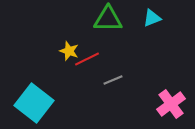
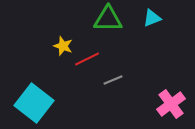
yellow star: moved 6 px left, 5 px up
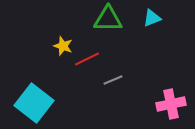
pink cross: rotated 24 degrees clockwise
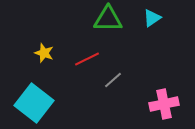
cyan triangle: rotated 12 degrees counterclockwise
yellow star: moved 19 px left, 7 px down
gray line: rotated 18 degrees counterclockwise
pink cross: moved 7 px left
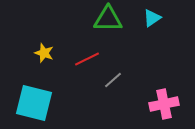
cyan square: rotated 24 degrees counterclockwise
